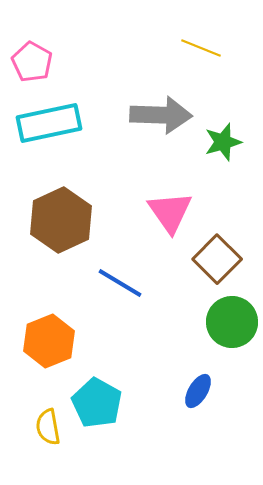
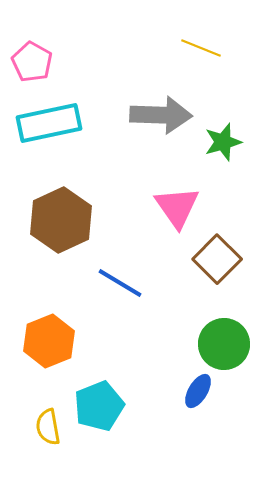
pink triangle: moved 7 px right, 5 px up
green circle: moved 8 px left, 22 px down
cyan pentagon: moved 2 px right, 3 px down; rotated 21 degrees clockwise
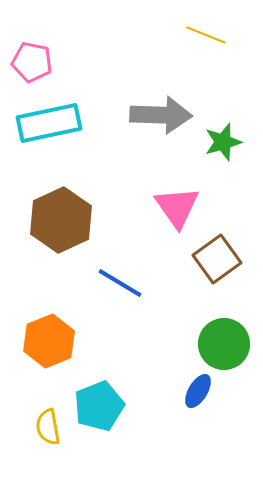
yellow line: moved 5 px right, 13 px up
pink pentagon: rotated 18 degrees counterclockwise
brown square: rotated 9 degrees clockwise
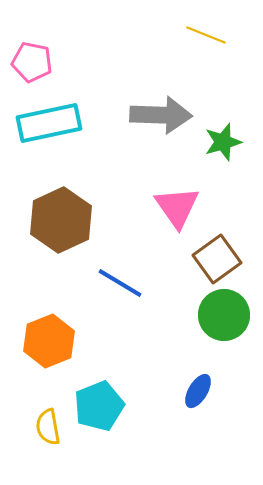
green circle: moved 29 px up
